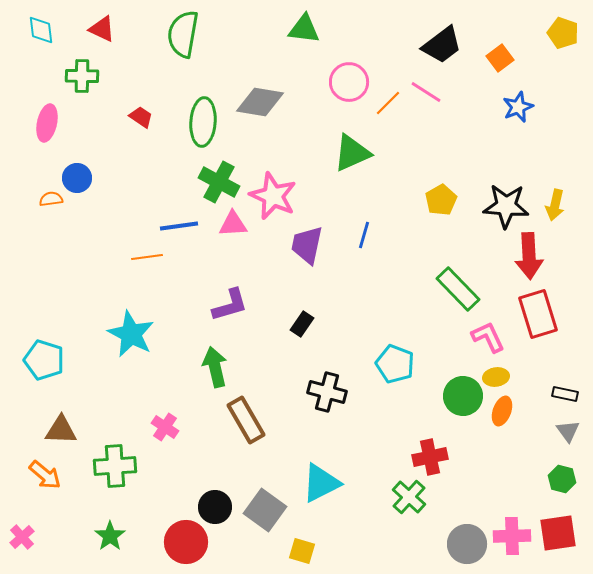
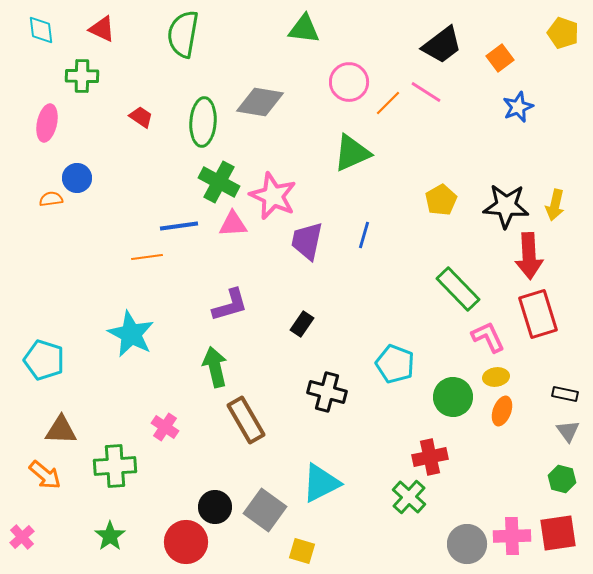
purple trapezoid at (307, 245): moved 4 px up
green circle at (463, 396): moved 10 px left, 1 px down
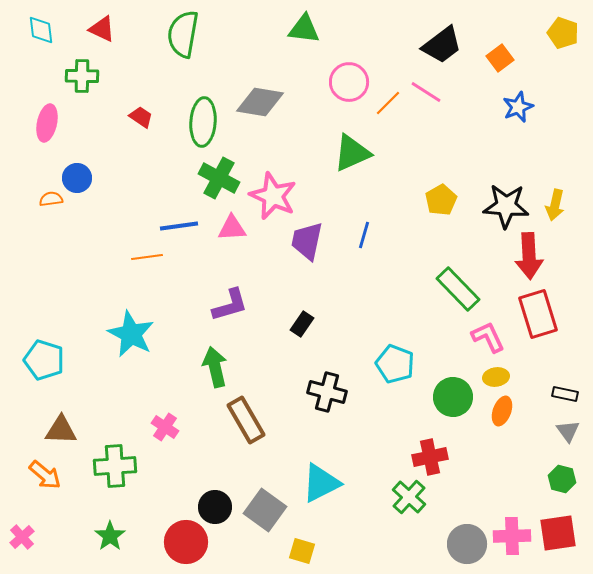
green cross at (219, 182): moved 4 px up
pink triangle at (233, 224): moved 1 px left, 4 px down
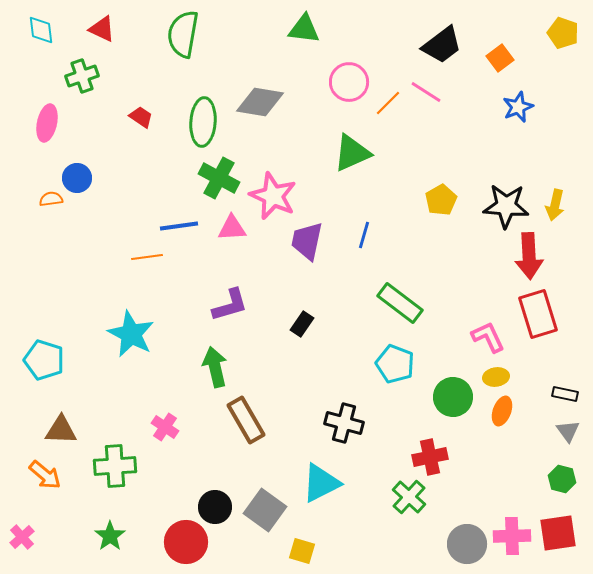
green cross at (82, 76): rotated 20 degrees counterclockwise
green rectangle at (458, 289): moved 58 px left, 14 px down; rotated 9 degrees counterclockwise
black cross at (327, 392): moved 17 px right, 31 px down
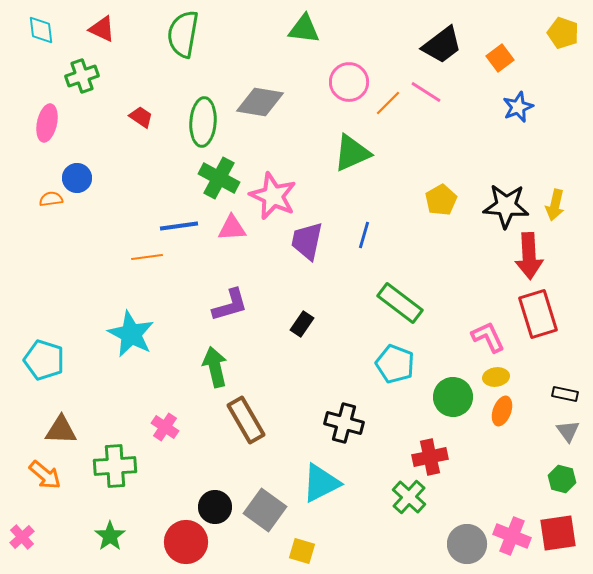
pink cross at (512, 536): rotated 24 degrees clockwise
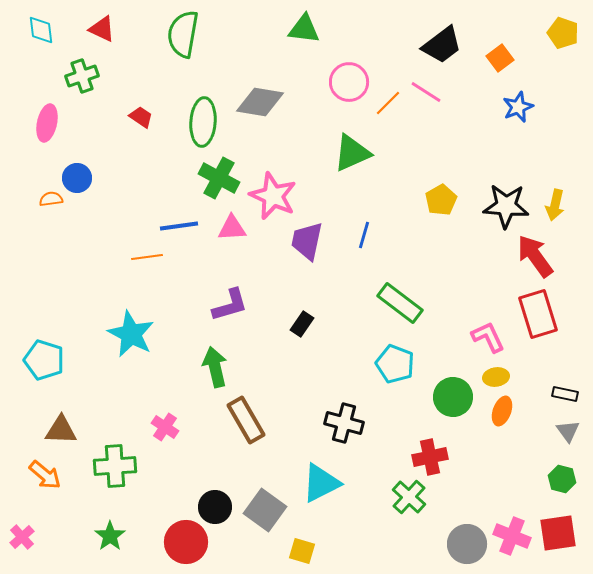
red arrow at (529, 256): moved 6 px right; rotated 147 degrees clockwise
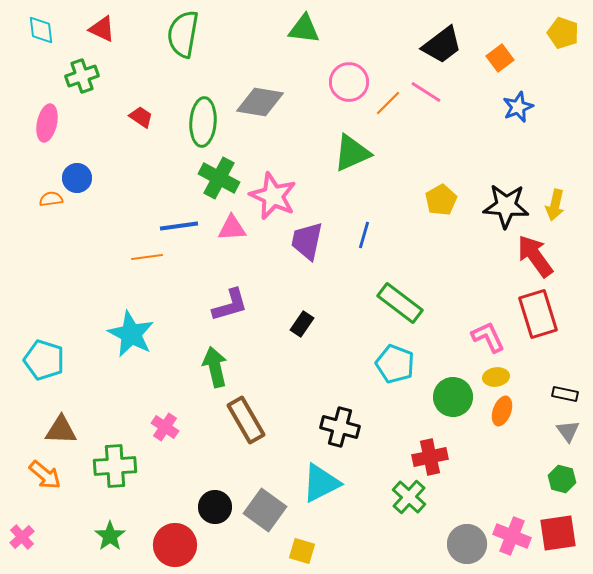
black cross at (344, 423): moved 4 px left, 4 px down
red circle at (186, 542): moved 11 px left, 3 px down
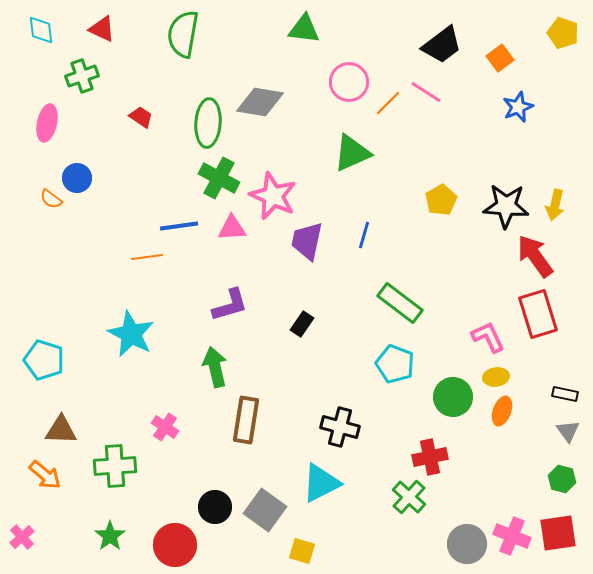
green ellipse at (203, 122): moved 5 px right, 1 px down
orange semicircle at (51, 199): rotated 135 degrees counterclockwise
brown rectangle at (246, 420): rotated 39 degrees clockwise
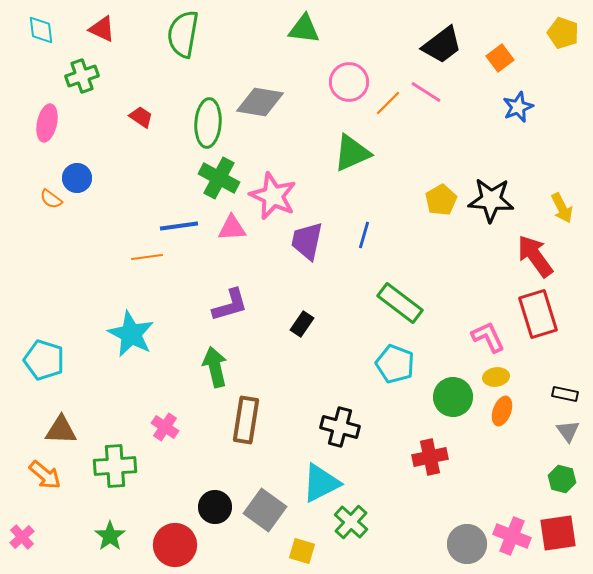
yellow arrow at (555, 205): moved 7 px right, 3 px down; rotated 40 degrees counterclockwise
black star at (506, 206): moved 15 px left, 6 px up
green cross at (409, 497): moved 58 px left, 25 px down
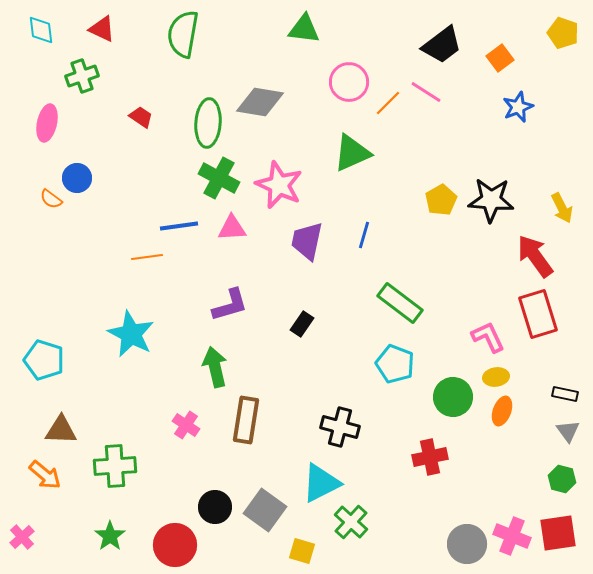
pink star at (273, 196): moved 6 px right, 11 px up
pink cross at (165, 427): moved 21 px right, 2 px up
